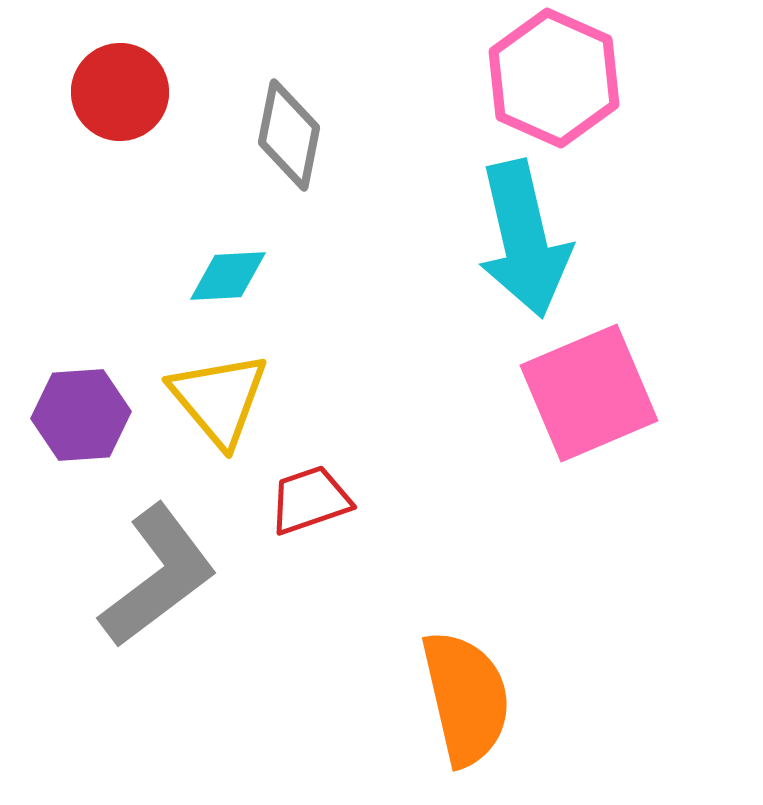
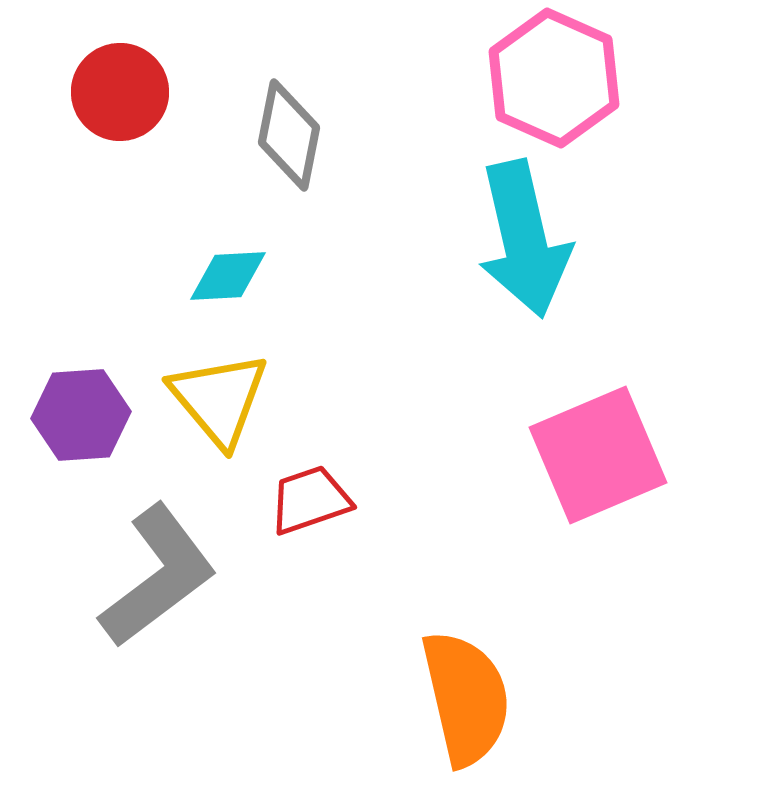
pink square: moved 9 px right, 62 px down
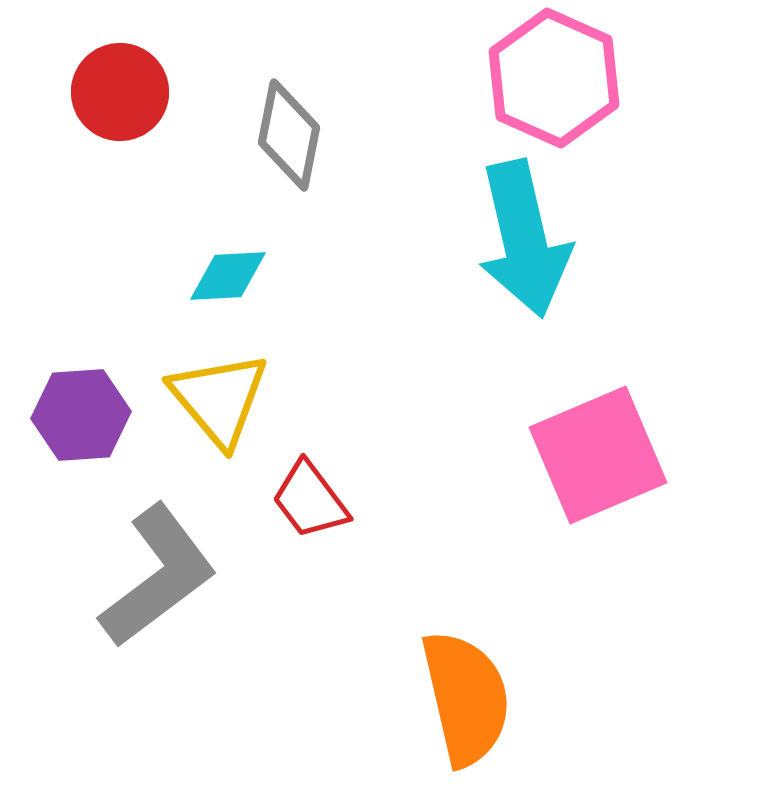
red trapezoid: rotated 108 degrees counterclockwise
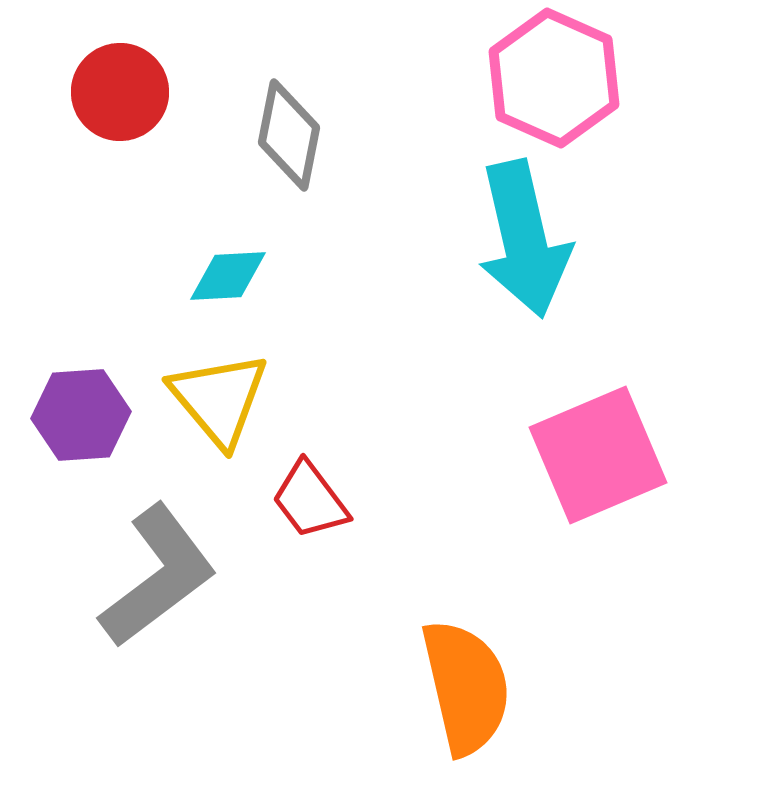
orange semicircle: moved 11 px up
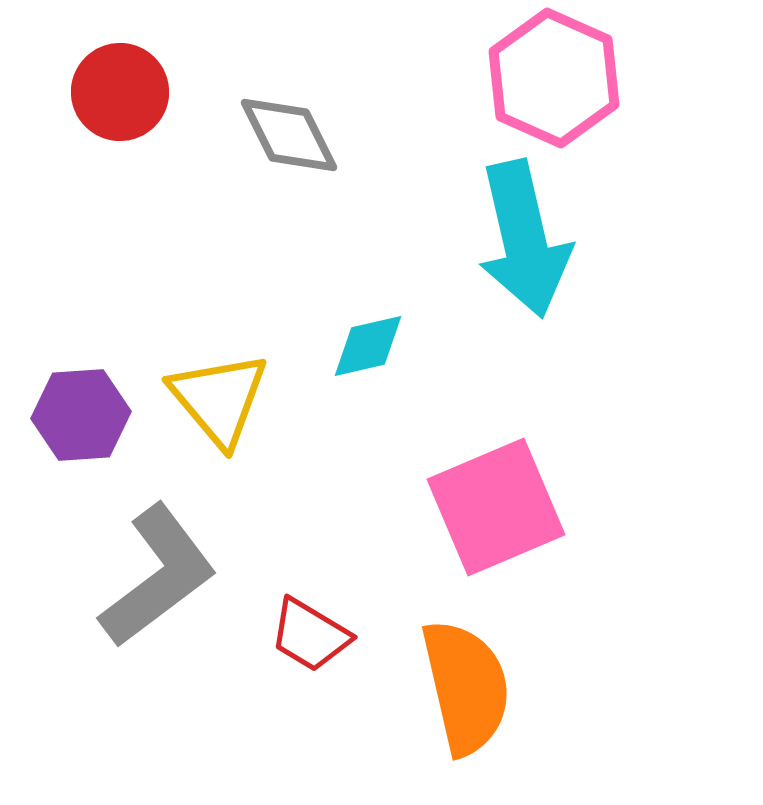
gray diamond: rotated 38 degrees counterclockwise
cyan diamond: moved 140 px right, 70 px down; rotated 10 degrees counterclockwise
pink square: moved 102 px left, 52 px down
red trapezoid: moved 135 px down; rotated 22 degrees counterclockwise
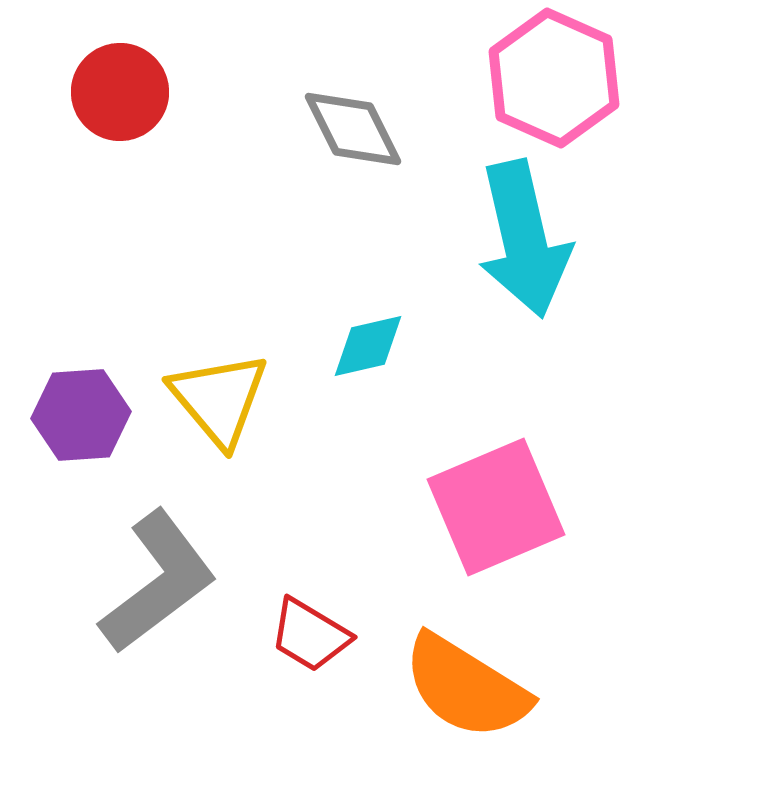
gray diamond: moved 64 px right, 6 px up
gray L-shape: moved 6 px down
orange semicircle: rotated 135 degrees clockwise
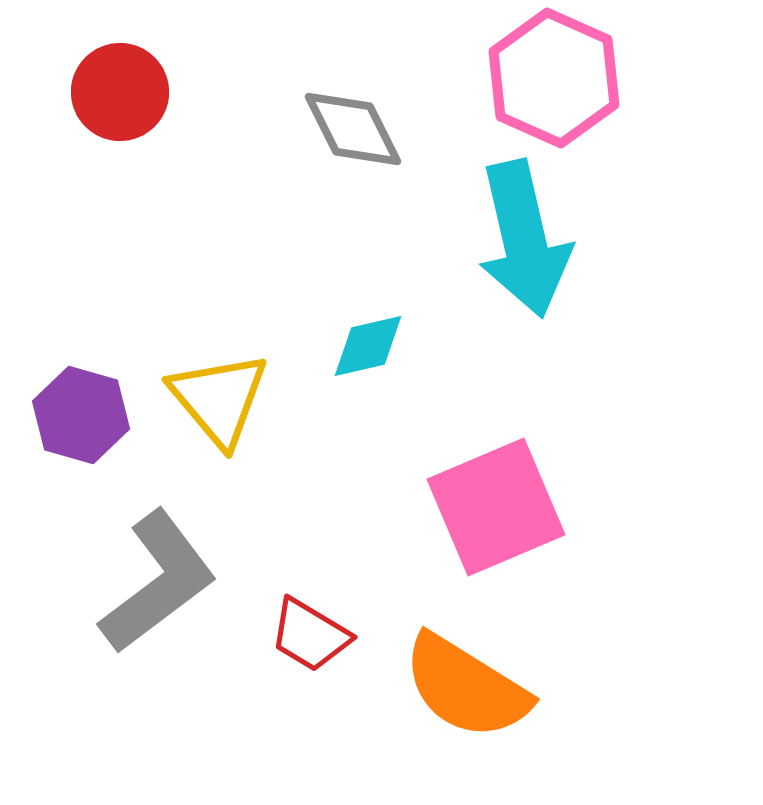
purple hexagon: rotated 20 degrees clockwise
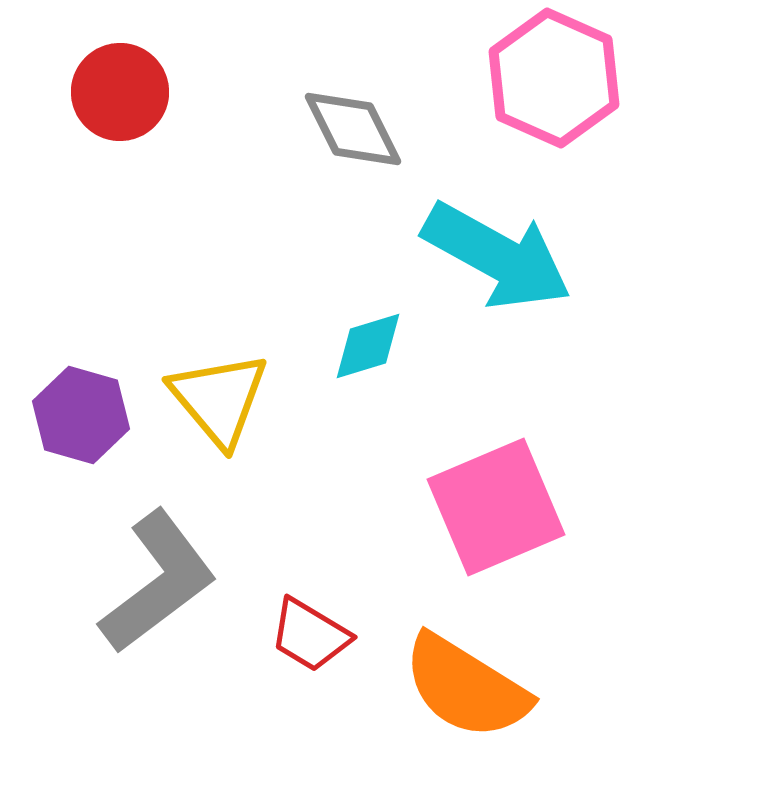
cyan arrow: moved 27 px left, 17 px down; rotated 48 degrees counterclockwise
cyan diamond: rotated 4 degrees counterclockwise
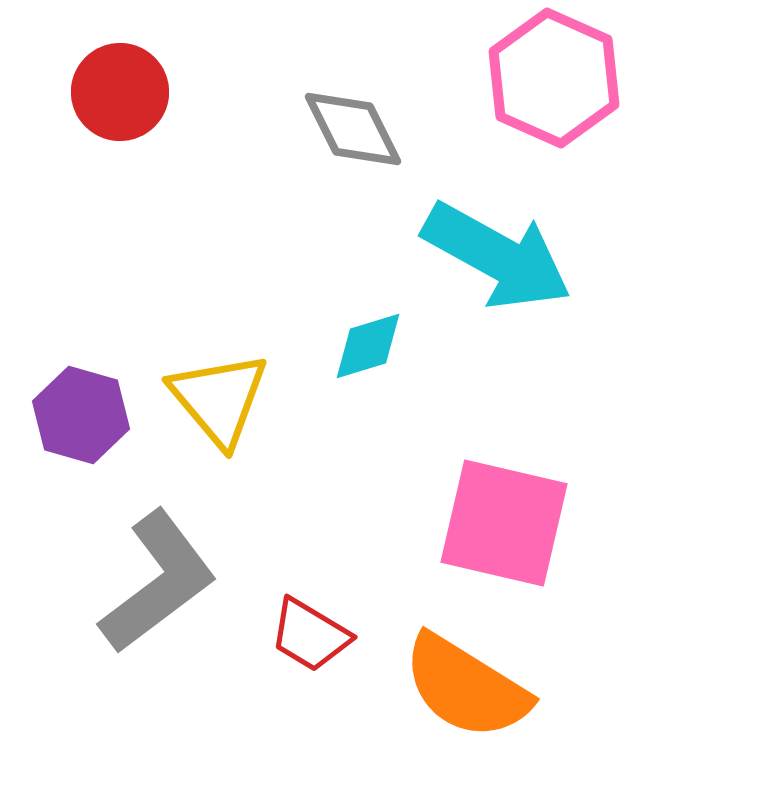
pink square: moved 8 px right, 16 px down; rotated 36 degrees clockwise
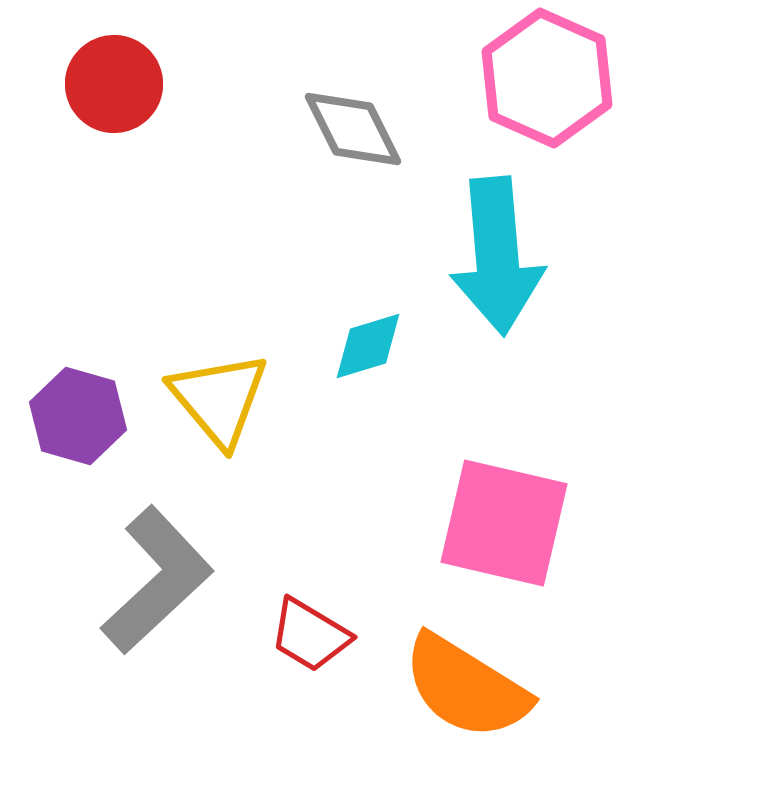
pink hexagon: moved 7 px left
red circle: moved 6 px left, 8 px up
cyan arrow: rotated 56 degrees clockwise
purple hexagon: moved 3 px left, 1 px down
gray L-shape: moved 1 px left, 2 px up; rotated 6 degrees counterclockwise
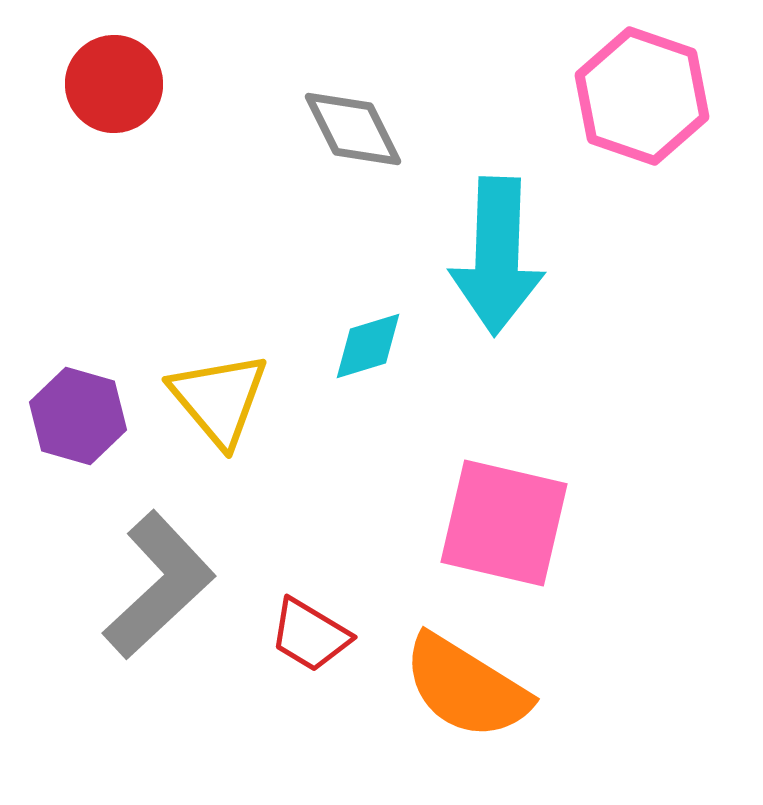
pink hexagon: moved 95 px right, 18 px down; rotated 5 degrees counterclockwise
cyan arrow: rotated 7 degrees clockwise
gray L-shape: moved 2 px right, 5 px down
